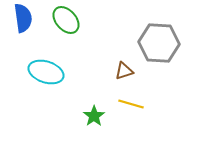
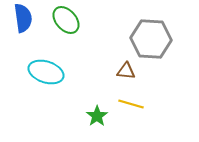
gray hexagon: moved 8 px left, 4 px up
brown triangle: moved 2 px right; rotated 24 degrees clockwise
green star: moved 3 px right
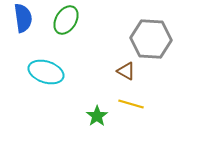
green ellipse: rotated 72 degrees clockwise
brown triangle: rotated 24 degrees clockwise
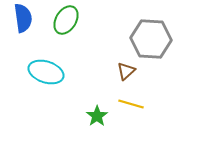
brown triangle: rotated 48 degrees clockwise
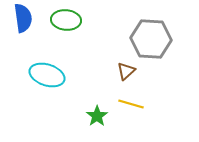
green ellipse: rotated 64 degrees clockwise
cyan ellipse: moved 1 px right, 3 px down
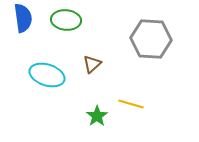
brown triangle: moved 34 px left, 7 px up
